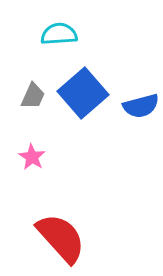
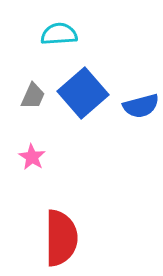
red semicircle: rotated 42 degrees clockwise
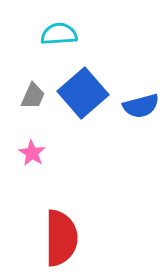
pink star: moved 4 px up
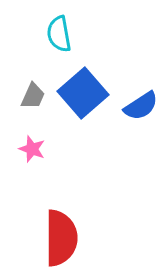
cyan semicircle: rotated 96 degrees counterclockwise
blue semicircle: rotated 18 degrees counterclockwise
pink star: moved 4 px up; rotated 12 degrees counterclockwise
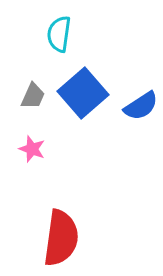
cyan semicircle: rotated 18 degrees clockwise
red semicircle: rotated 8 degrees clockwise
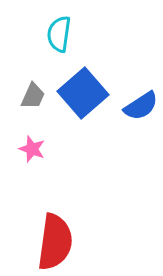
red semicircle: moved 6 px left, 4 px down
